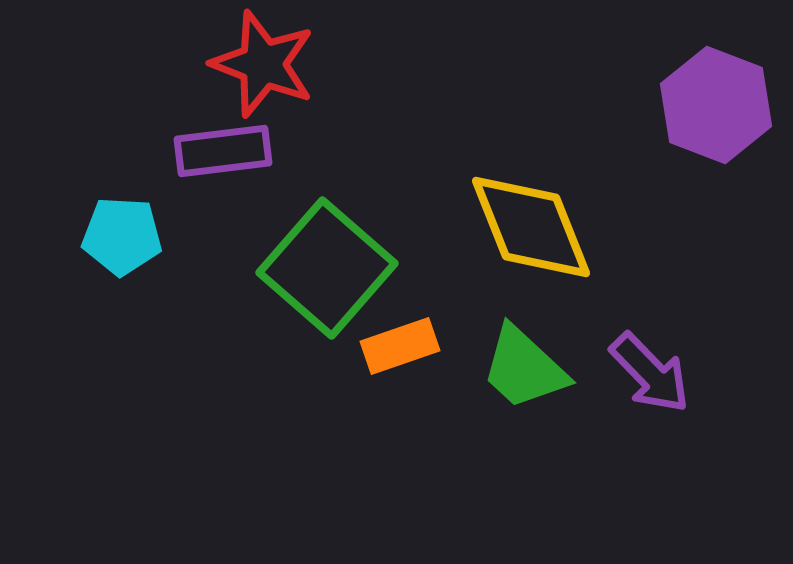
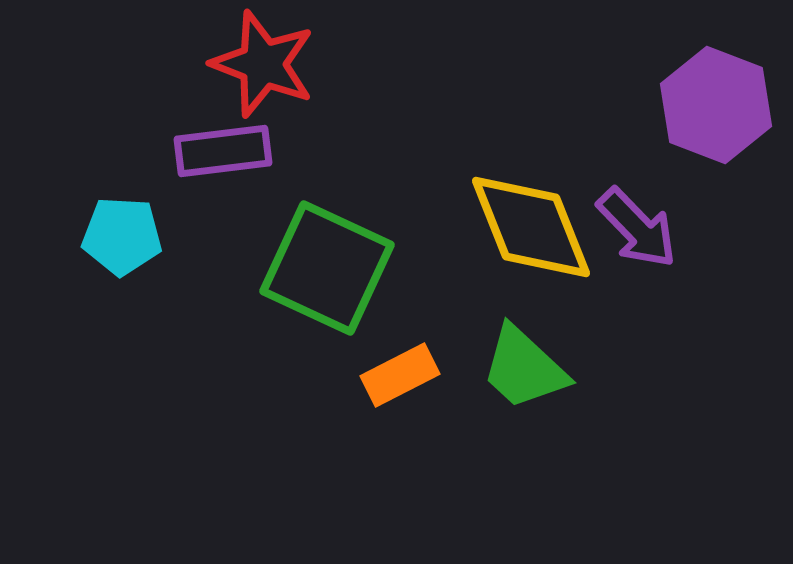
green square: rotated 16 degrees counterclockwise
orange rectangle: moved 29 px down; rotated 8 degrees counterclockwise
purple arrow: moved 13 px left, 145 px up
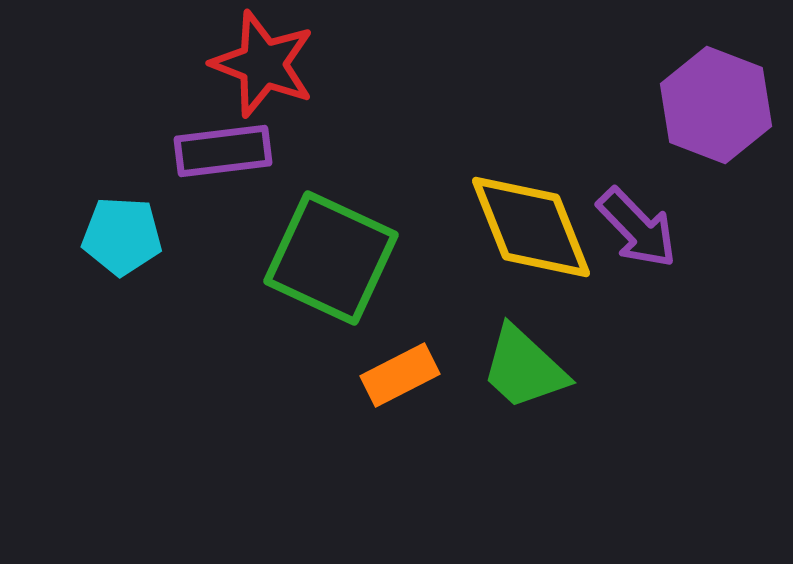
green square: moved 4 px right, 10 px up
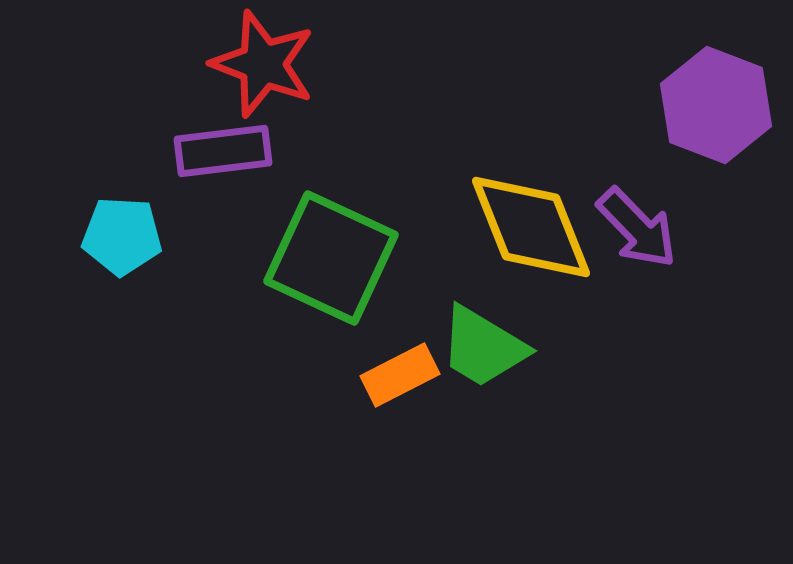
green trapezoid: moved 41 px left, 21 px up; rotated 12 degrees counterclockwise
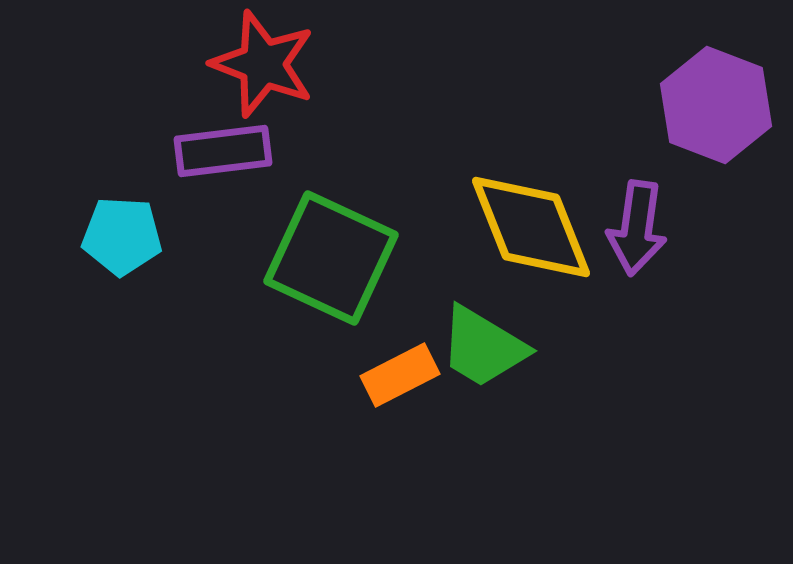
purple arrow: rotated 52 degrees clockwise
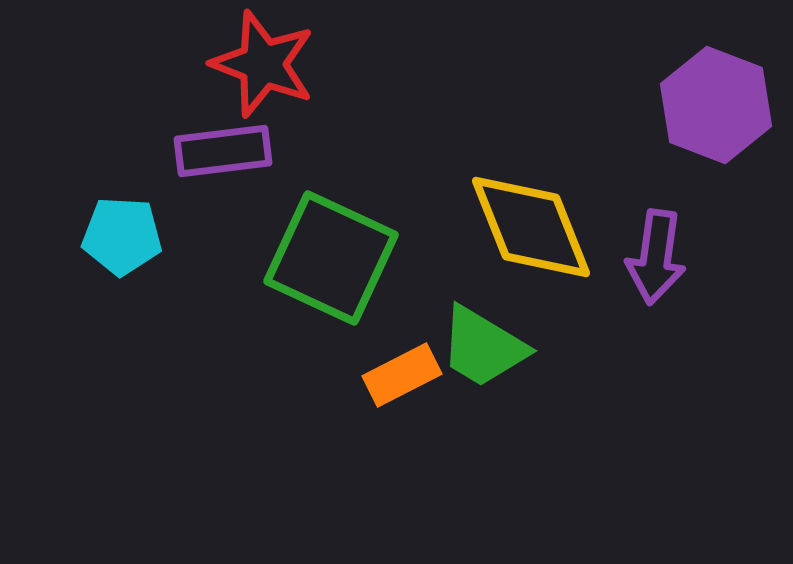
purple arrow: moved 19 px right, 29 px down
orange rectangle: moved 2 px right
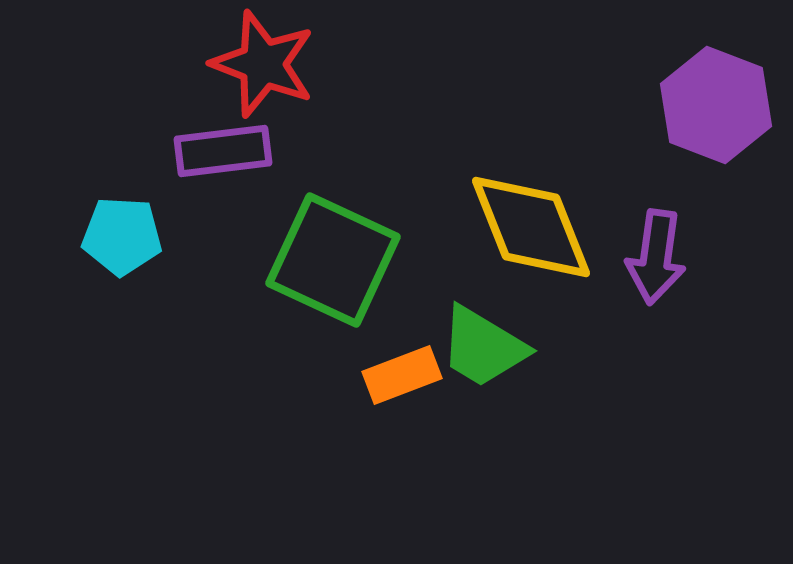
green square: moved 2 px right, 2 px down
orange rectangle: rotated 6 degrees clockwise
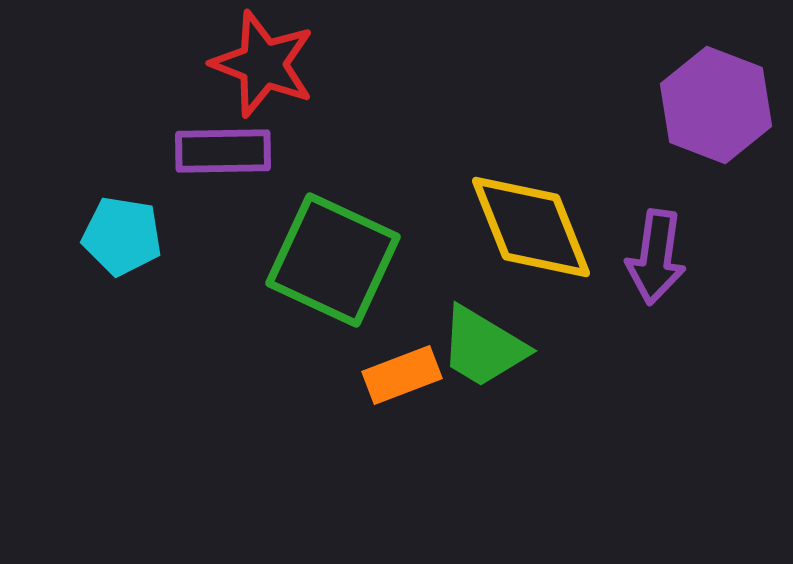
purple rectangle: rotated 6 degrees clockwise
cyan pentagon: rotated 6 degrees clockwise
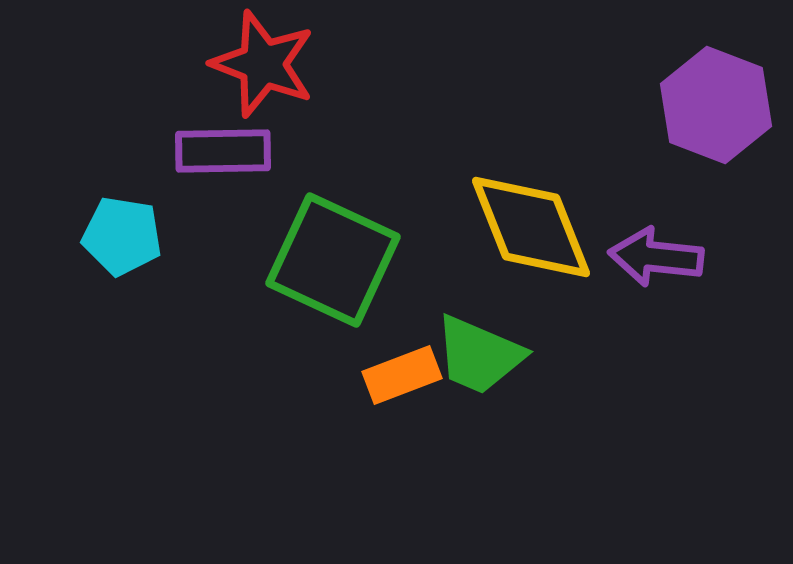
purple arrow: rotated 88 degrees clockwise
green trapezoid: moved 4 px left, 8 px down; rotated 8 degrees counterclockwise
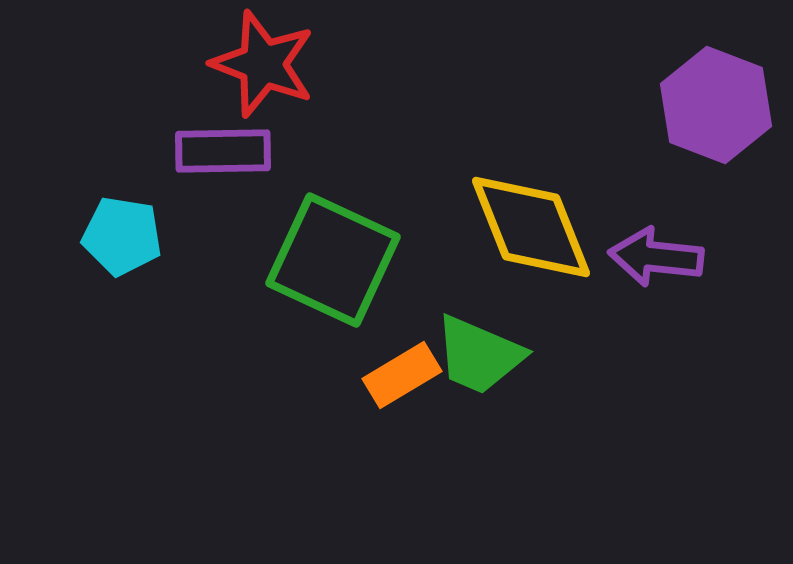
orange rectangle: rotated 10 degrees counterclockwise
